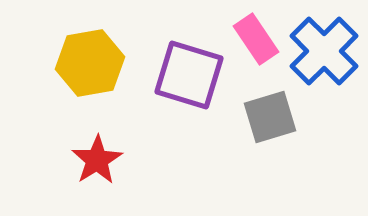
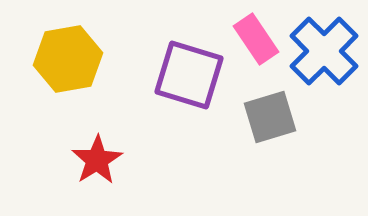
yellow hexagon: moved 22 px left, 4 px up
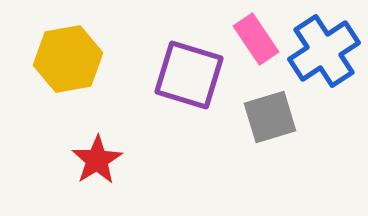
blue cross: rotated 12 degrees clockwise
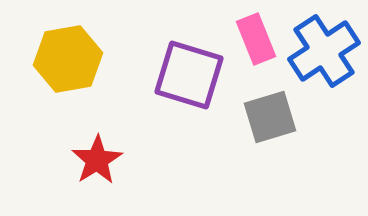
pink rectangle: rotated 12 degrees clockwise
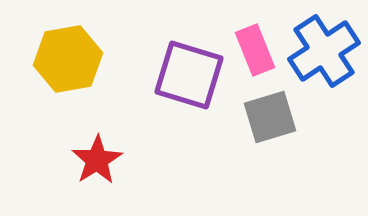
pink rectangle: moved 1 px left, 11 px down
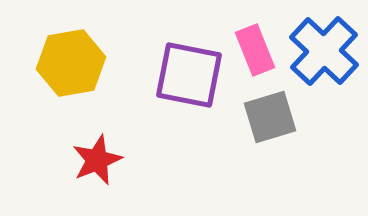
blue cross: rotated 14 degrees counterclockwise
yellow hexagon: moved 3 px right, 4 px down
purple square: rotated 6 degrees counterclockwise
red star: rotated 9 degrees clockwise
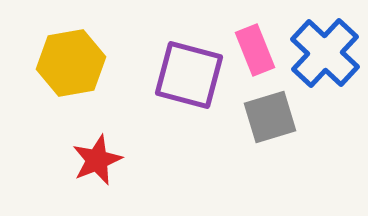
blue cross: moved 1 px right, 2 px down
purple square: rotated 4 degrees clockwise
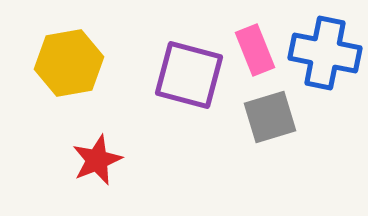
blue cross: rotated 32 degrees counterclockwise
yellow hexagon: moved 2 px left
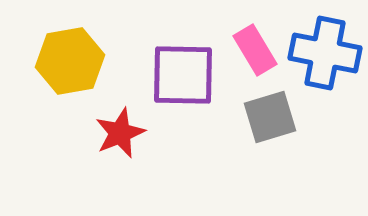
pink rectangle: rotated 9 degrees counterclockwise
yellow hexagon: moved 1 px right, 2 px up
purple square: moved 6 px left; rotated 14 degrees counterclockwise
red star: moved 23 px right, 27 px up
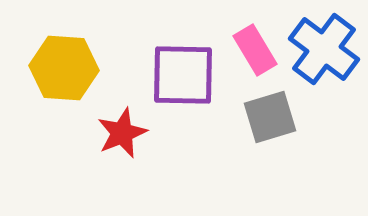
blue cross: moved 1 px left, 4 px up; rotated 26 degrees clockwise
yellow hexagon: moved 6 px left, 7 px down; rotated 14 degrees clockwise
red star: moved 2 px right
